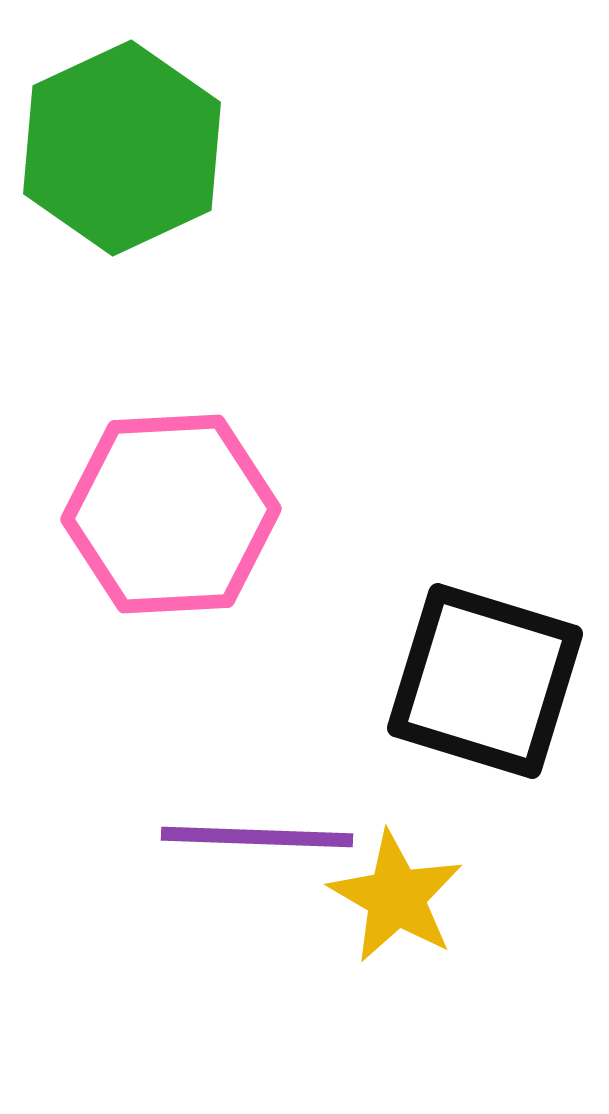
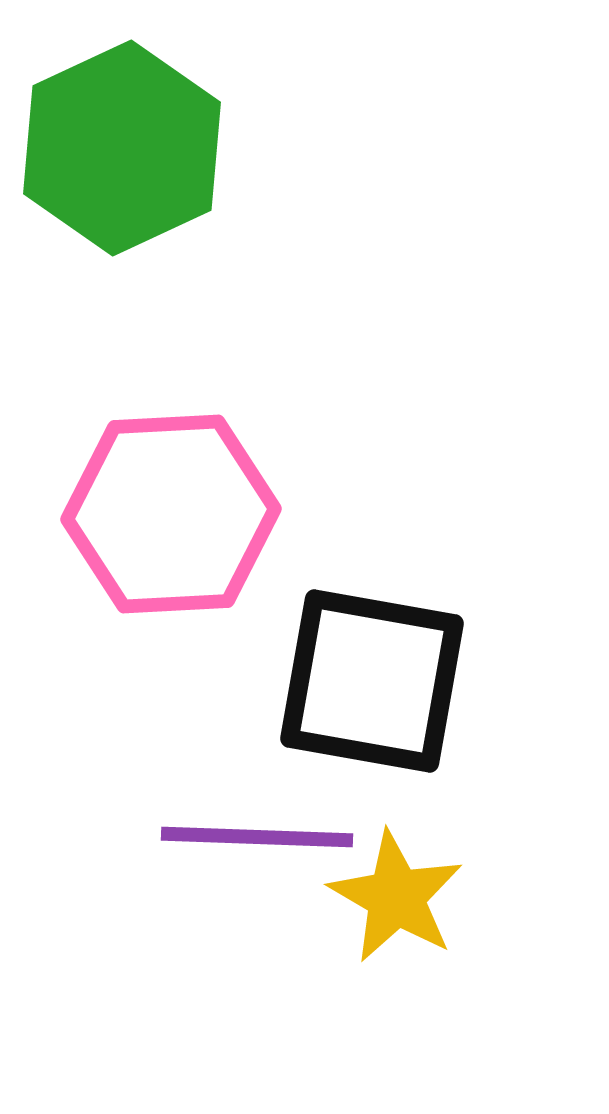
black square: moved 113 px left; rotated 7 degrees counterclockwise
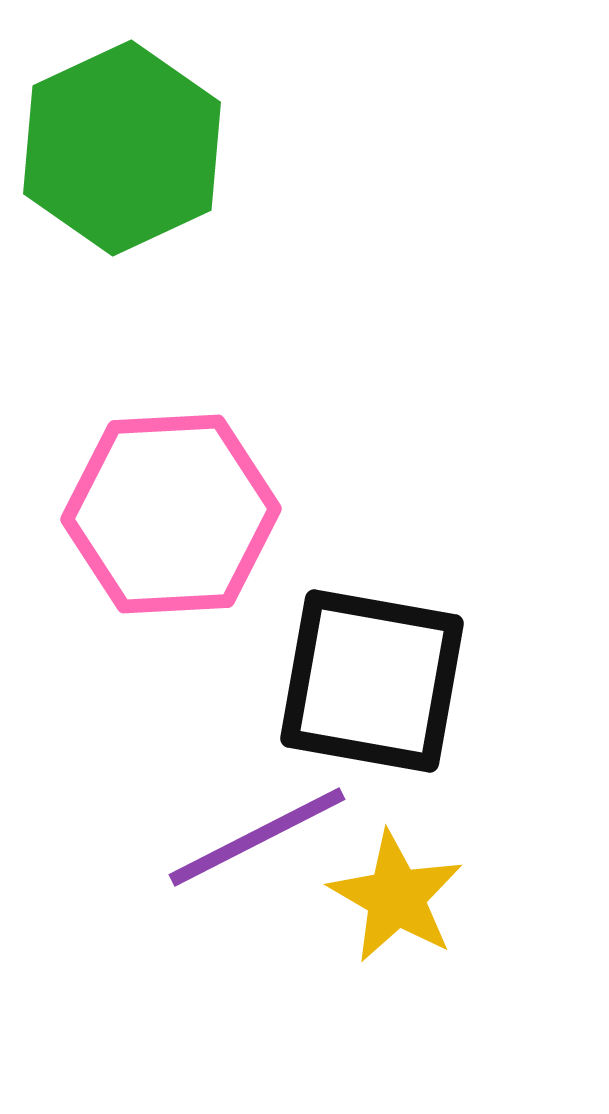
purple line: rotated 29 degrees counterclockwise
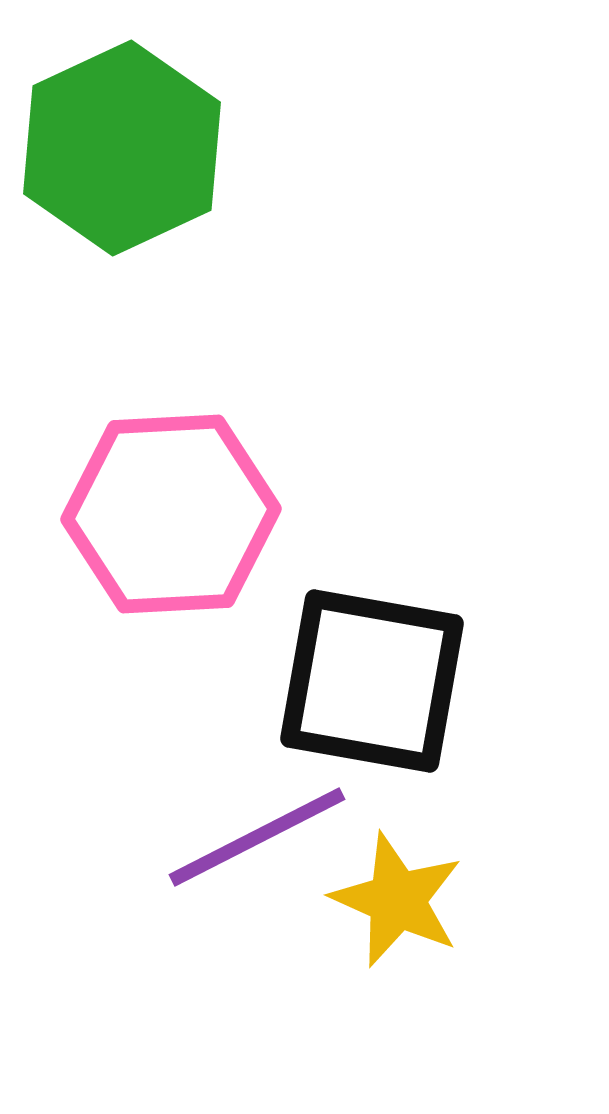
yellow star: moved 1 px right, 3 px down; rotated 6 degrees counterclockwise
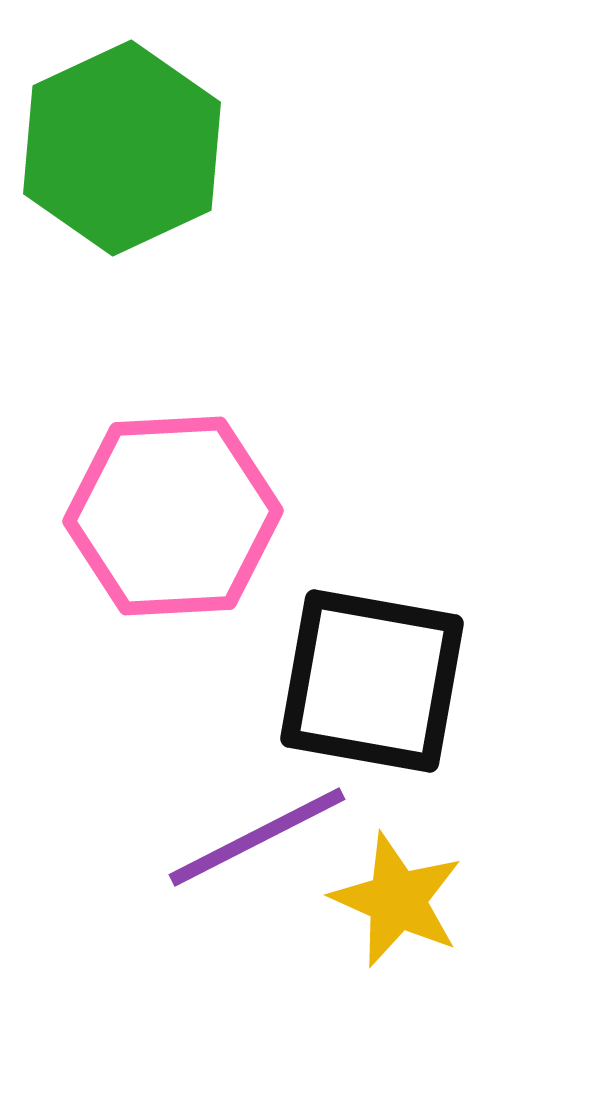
pink hexagon: moved 2 px right, 2 px down
